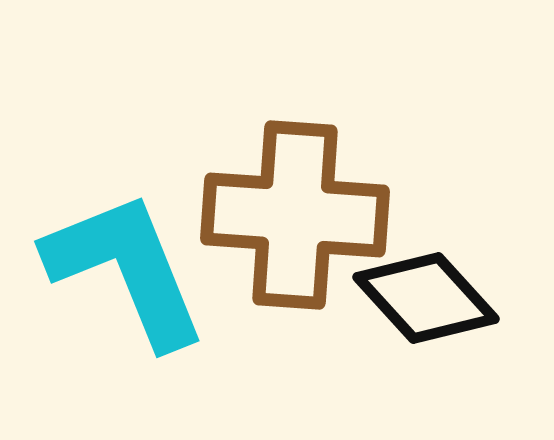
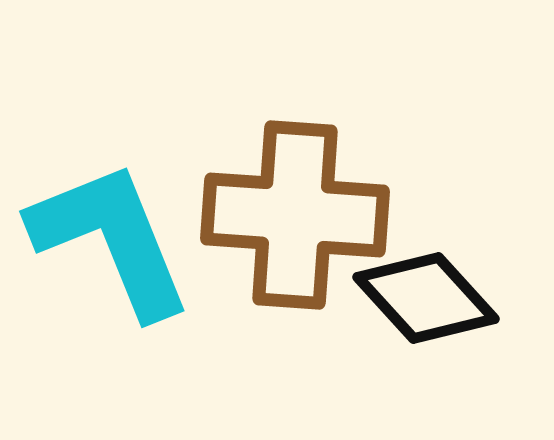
cyan L-shape: moved 15 px left, 30 px up
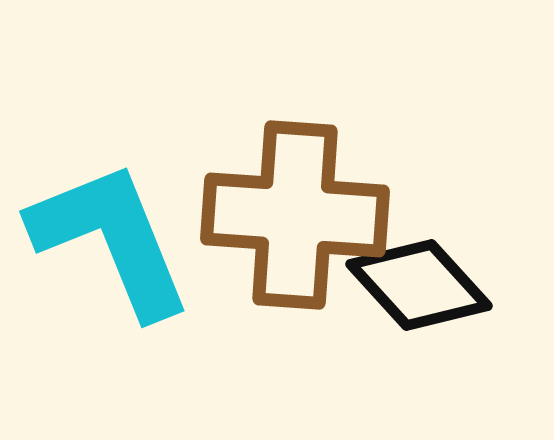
black diamond: moved 7 px left, 13 px up
